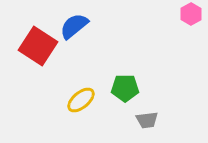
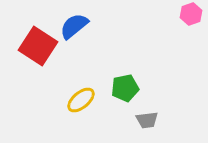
pink hexagon: rotated 10 degrees clockwise
green pentagon: rotated 12 degrees counterclockwise
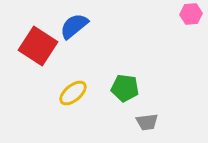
pink hexagon: rotated 15 degrees clockwise
green pentagon: rotated 20 degrees clockwise
yellow ellipse: moved 8 px left, 7 px up
gray trapezoid: moved 2 px down
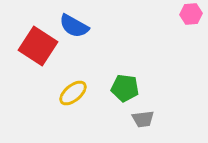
blue semicircle: rotated 112 degrees counterclockwise
gray trapezoid: moved 4 px left, 3 px up
